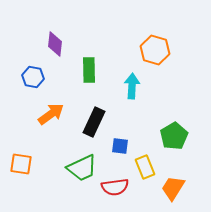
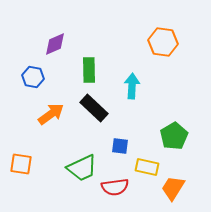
purple diamond: rotated 60 degrees clockwise
orange hexagon: moved 8 px right, 8 px up; rotated 8 degrees counterclockwise
black rectangle: moved 14 px up; rotated 72 degrees counterclockwise
yellow rectangle: moved 2 px right; rotated 55 degrees counterclockwise
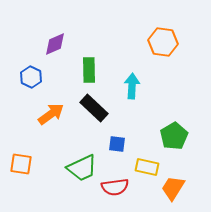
blue hexagon: moved 2 px left; rotated 15 degrees clockwise
blue square: moved 3 px left, 2 px up
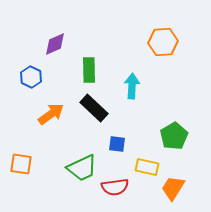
orange hexagon: rotated 12 degrees counterclockwise
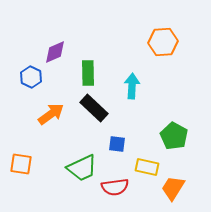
purple diamond: moved 8 px down
green rectangle: moved 1 px left, 3 px down
green pentagon: rotated 12 degrees counterclockwise
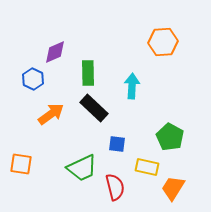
blue hexagon: moved 2 px right, 2 px down
green pentagon: moved 4 px left, 1 px down
red semicircle: rotated 96 degrees counterclockwise
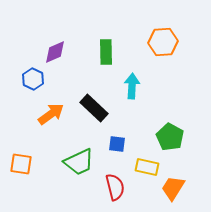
green rectangle: moved 18 px right, 21 px up
green trapezoid: moved 3 px left, 6 px up
